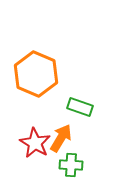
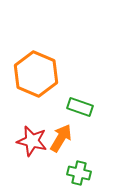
red star: moved 3 px left, 2 px up; rotated 16 degrees counterclockwise
green cross: moved 8 px right, 8 px down; rotated 10 degrees clockwise
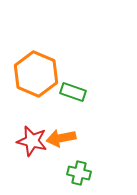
green rectangle: moved 7 px left, 15 px up
orange arrow: rotated 132 degrees counterclockwise
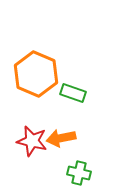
green rectangle: moved 1 px down
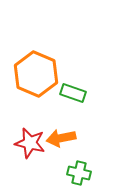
red star: moved 2 px left, 2 px down
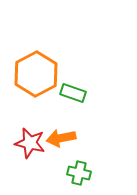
orange hexagon: rotated 9 degrees clockwise
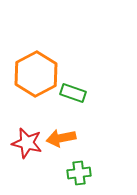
red star: moved 3 px left
green cross: rotated 20 degrees counterclockwise
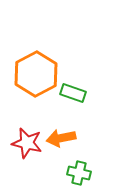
green cross: rotated 20 degrees clockwise
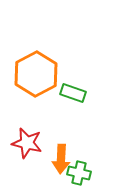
orange arrow: moved 21 px down; rotated 76 degrees counterclockwise
